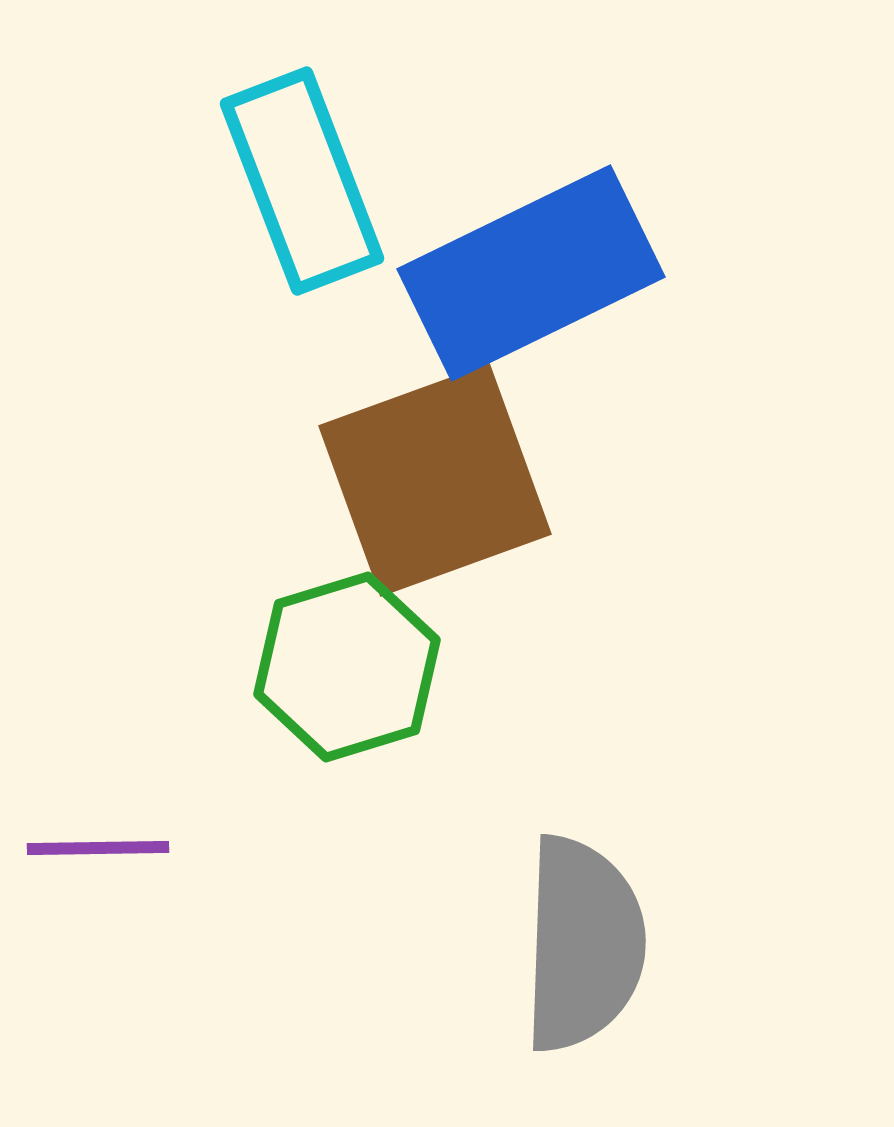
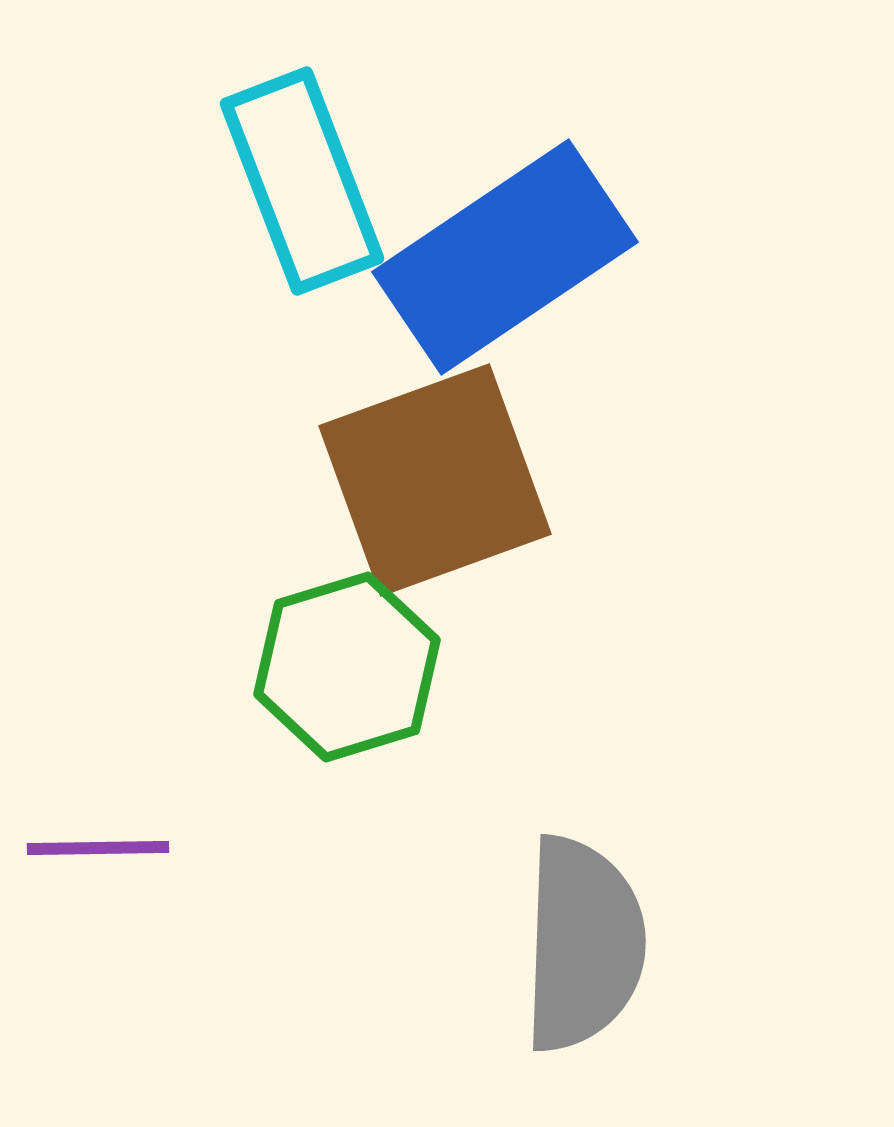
blue rectangle: moved 26 px left, 16 px up; rotated 8 degrees counterclockwise
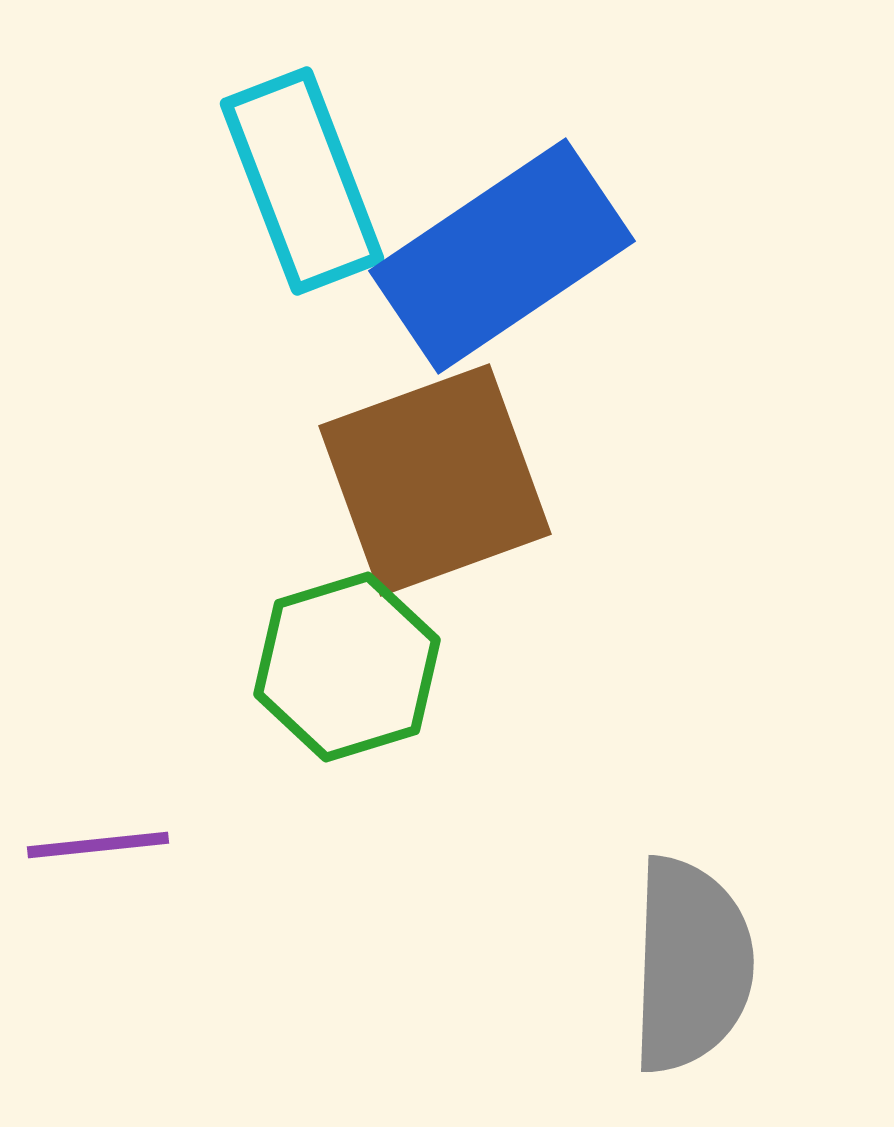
blue rectangle: moved 3 px left, 1 px up
purple line: moved 3 px up; rotated 5 degrees counterclockwise
gray semicircle: moved 108 px right, 21 px down
